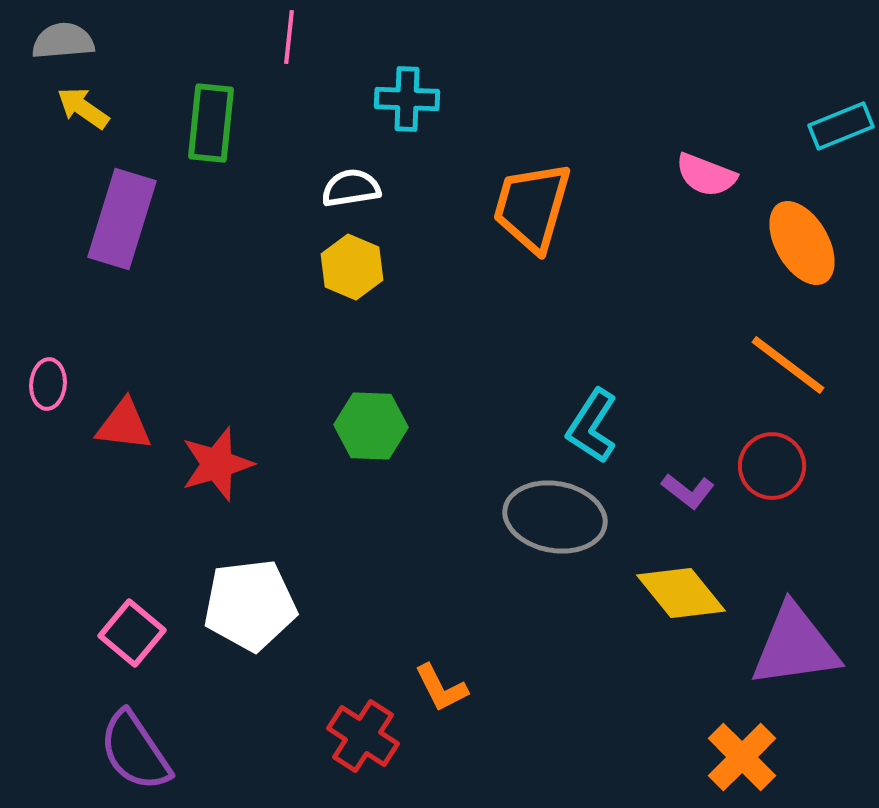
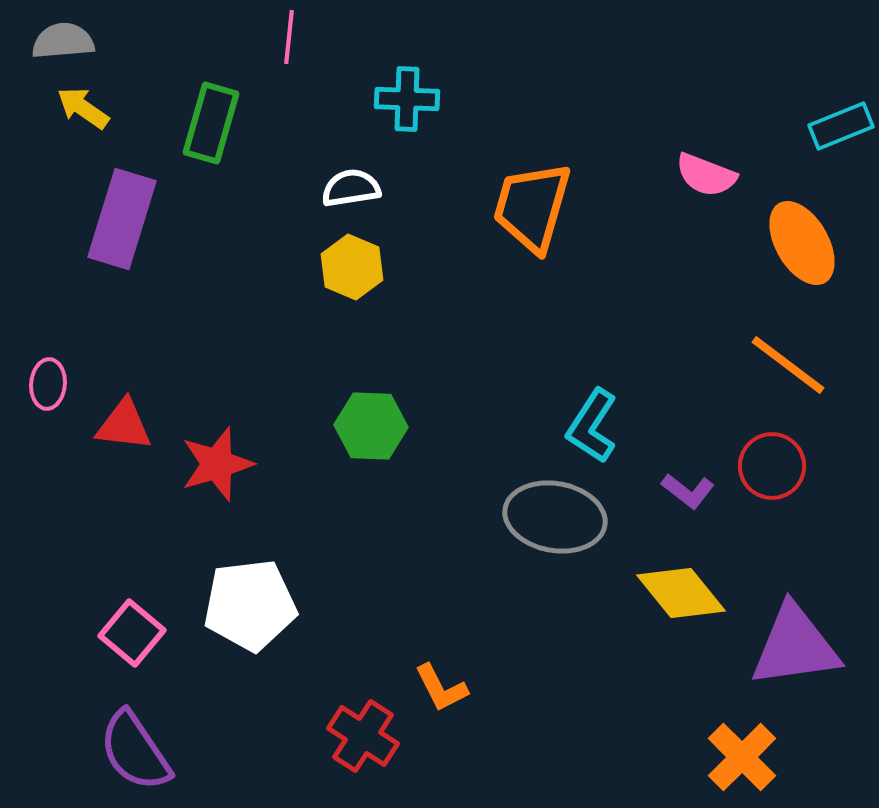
green rectangle: rotated 10 degrees clockwise
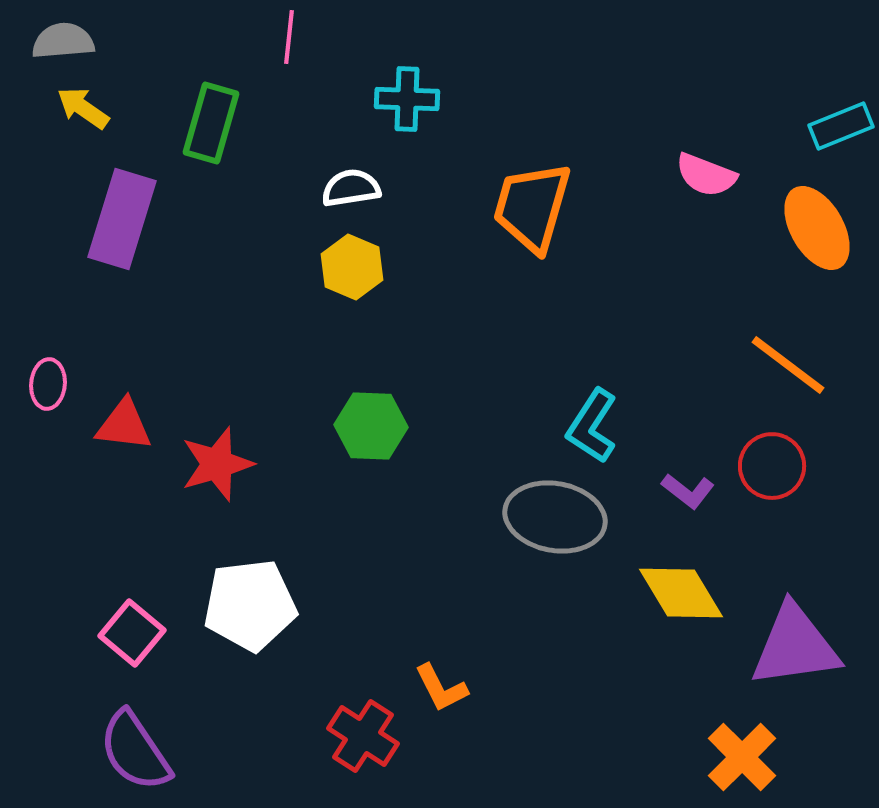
orange ellipse: moved 15 px right, 15 px up
yellow diamond: rotated 8 degrees clockwise
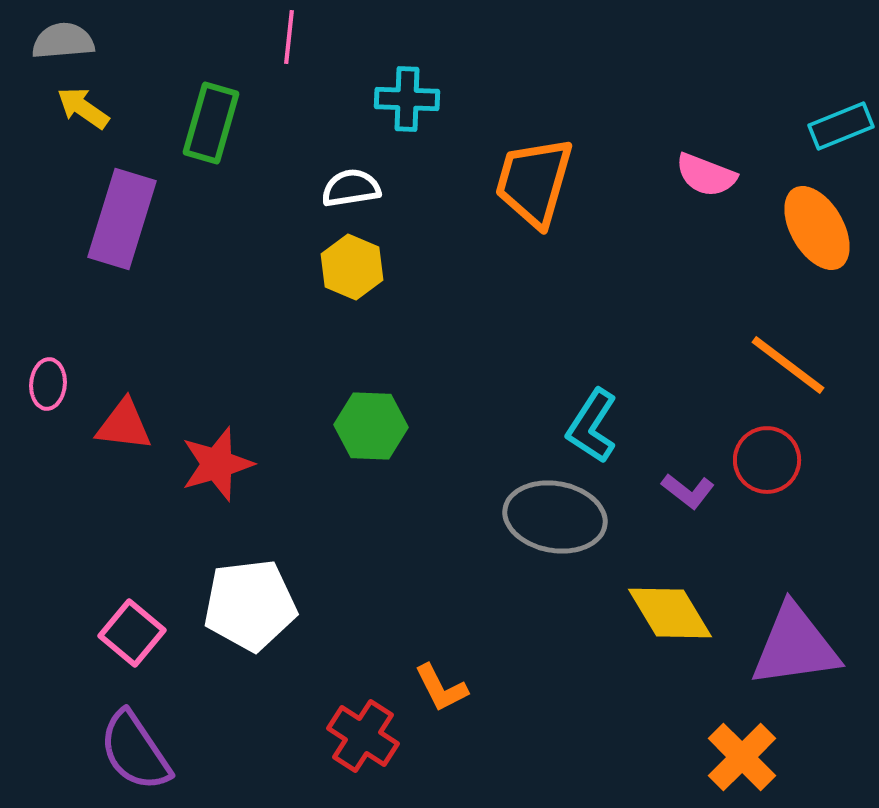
orange trapezoid: moved 2 px right, 25 px up
red circle: moved 5 px left, 6 px up
yellow diamond: moved 11 px left, 20 px down
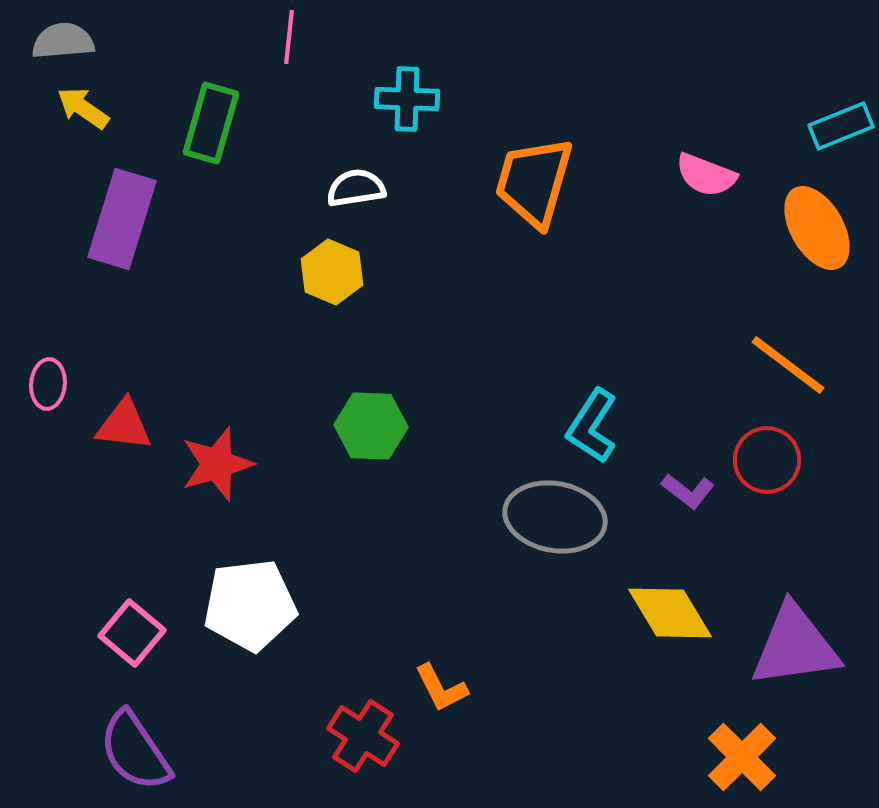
white semicircle: moved 5 px right
yellow hexagon: moved 20 px left, 5 px down
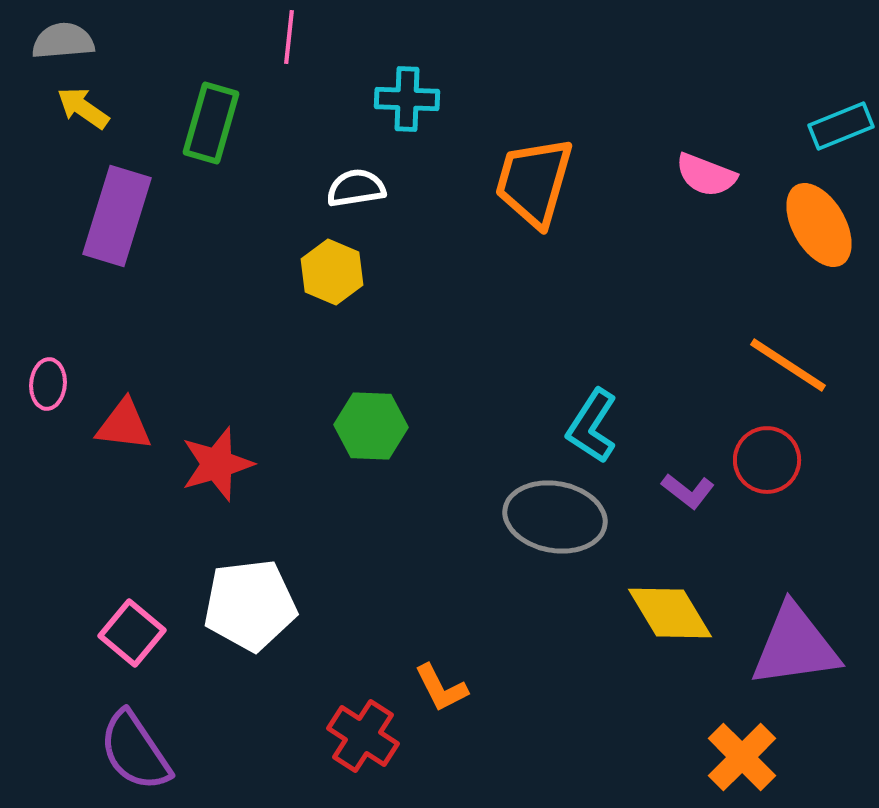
purple rectangle: moved 5 px left, 3 px up
orange ellipse: moved 2 px right, 3 px up
orange line: rotated 4 degrees counterclockwise
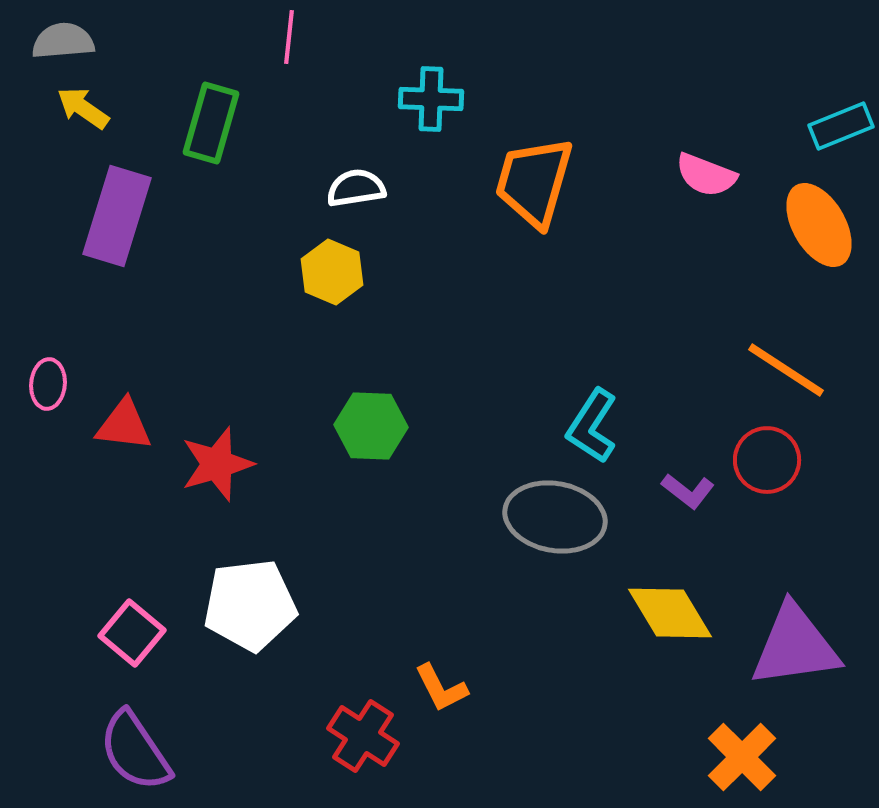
cyan cross: moved 24 px right
orange line: moved 2 px left, 5 px down
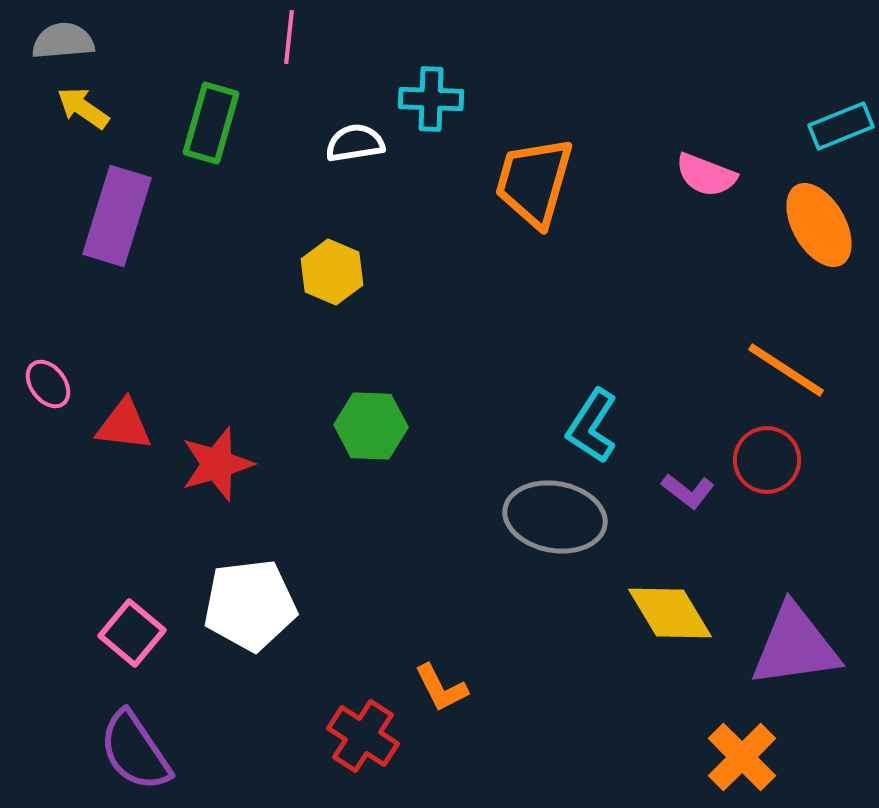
white semicircle: moved 1 px left, 45 px up
pink ellipse: rotated 42 degrees counterclockwise
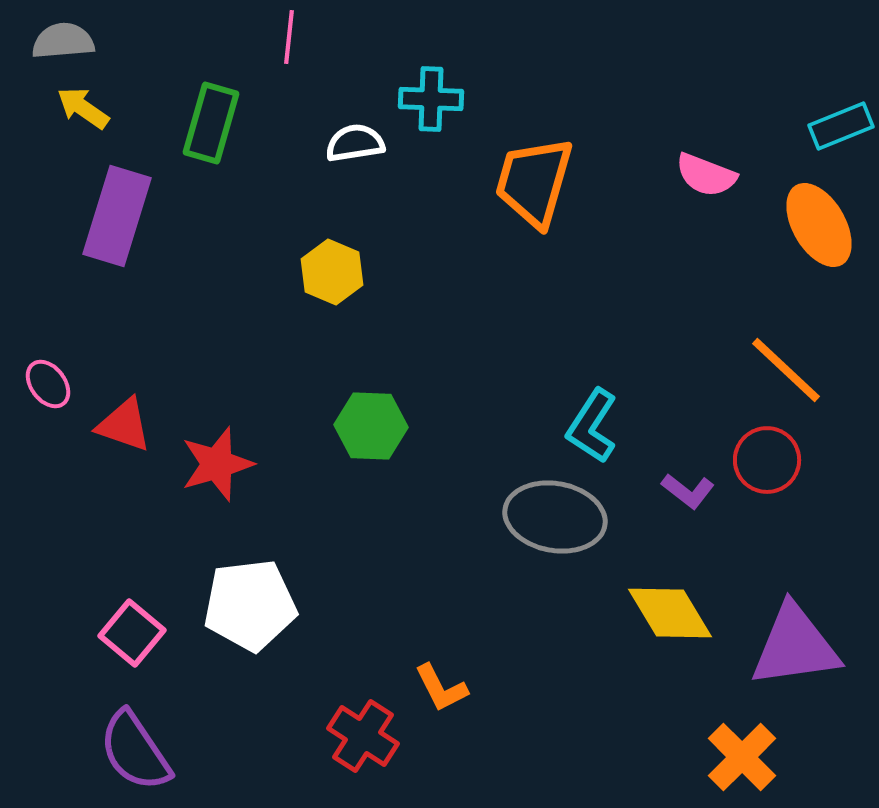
orange line: rotated 10 degrees clockwise
red triangle: rotated 12 degrees clockwise
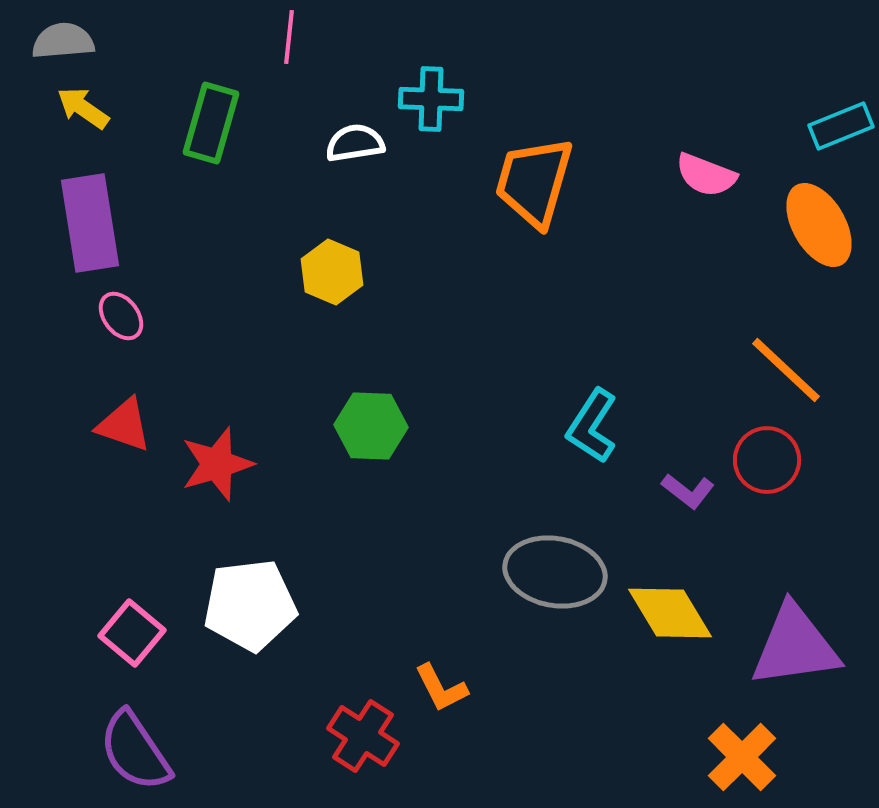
purple rectangle: moved 27 px left, 7 px down; rotated 26 degrees counterclockwise
pink ellipse: moved 73 px right, 68 px up
gray ellipse: moved 55 px down
